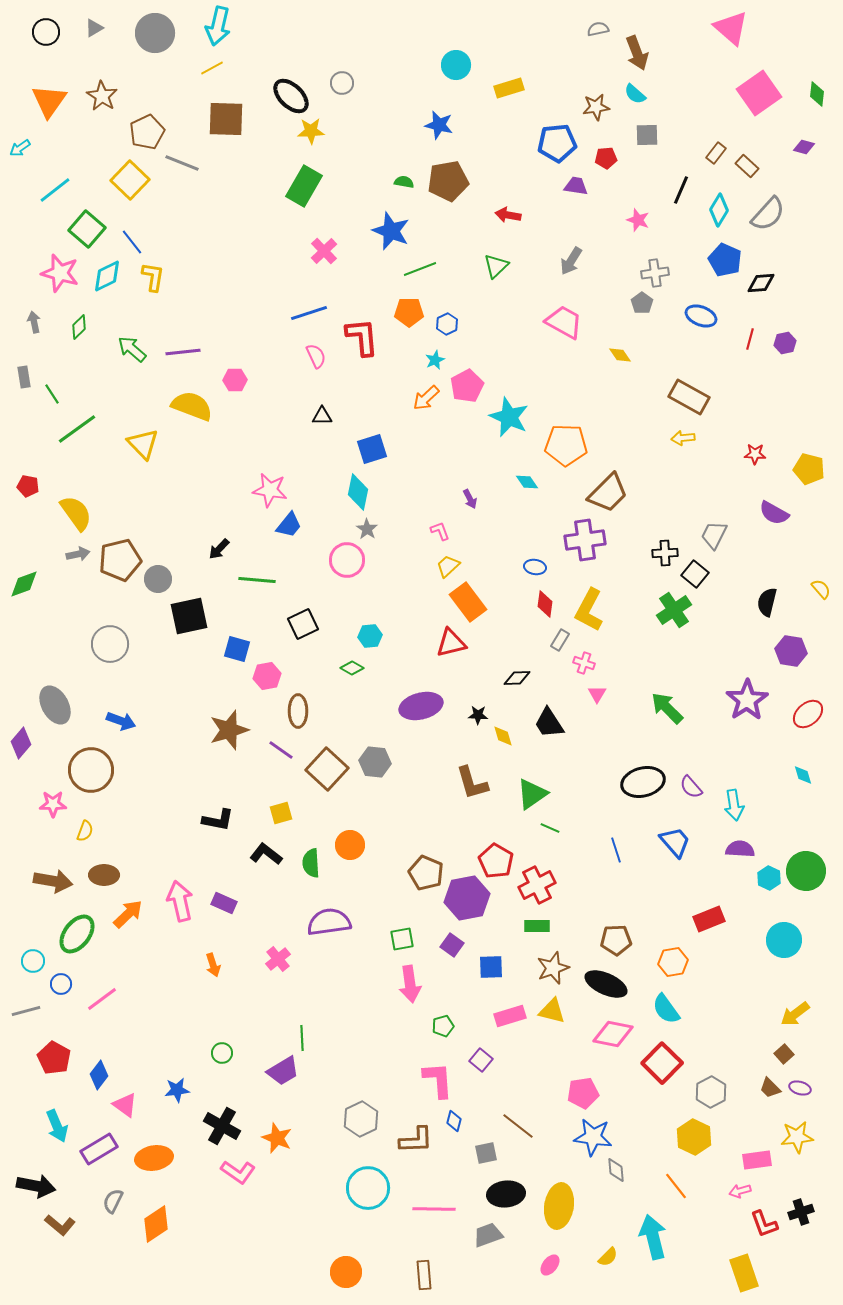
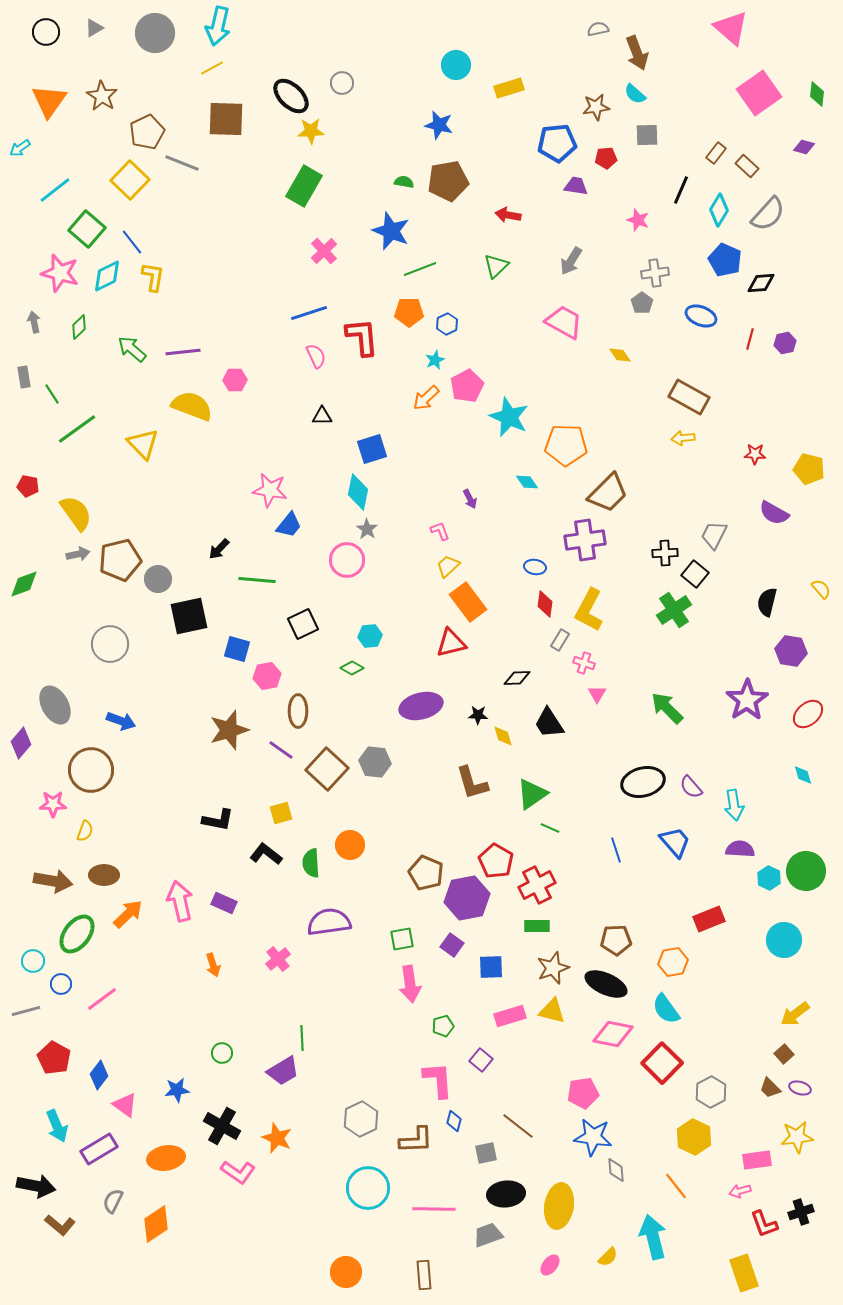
orange ellipse at (154, 1158): moved 12 px right
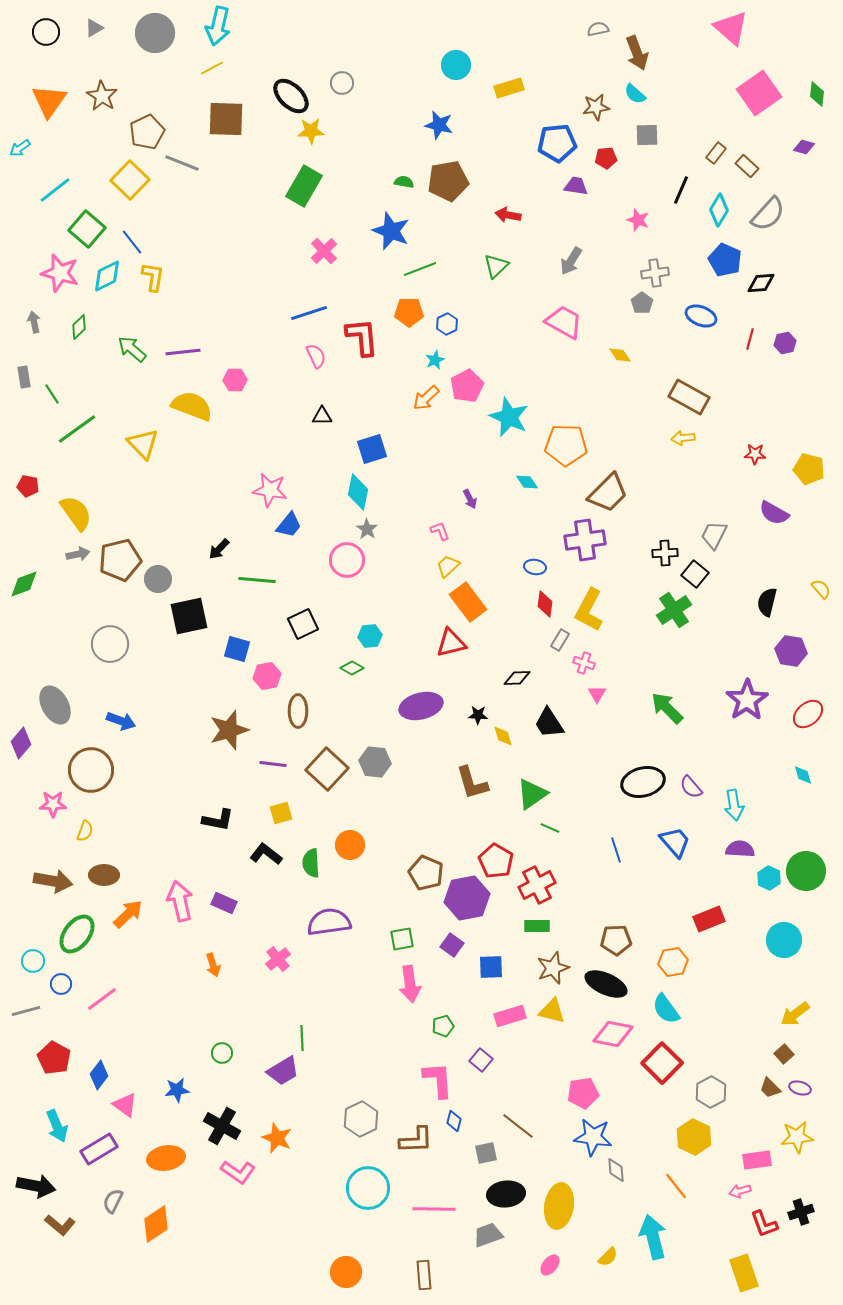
purple line at (281, 750): moved 8 px left, 14 px down; rotated 28 degrees counterclockwise
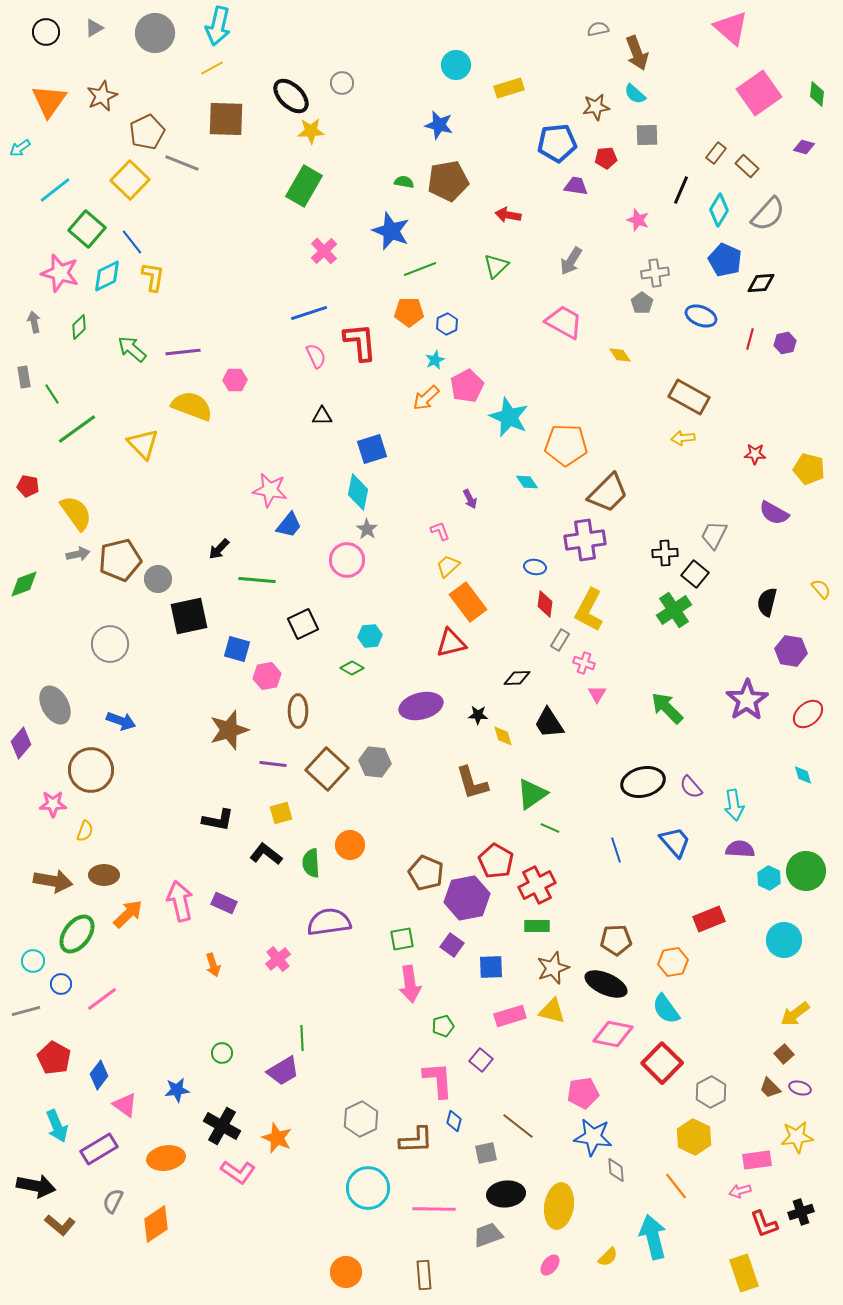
brown star at (102, 96): rotated 16 degrees clockwise
red L-shape at (362, 337): moved 2 px left, 5 px down
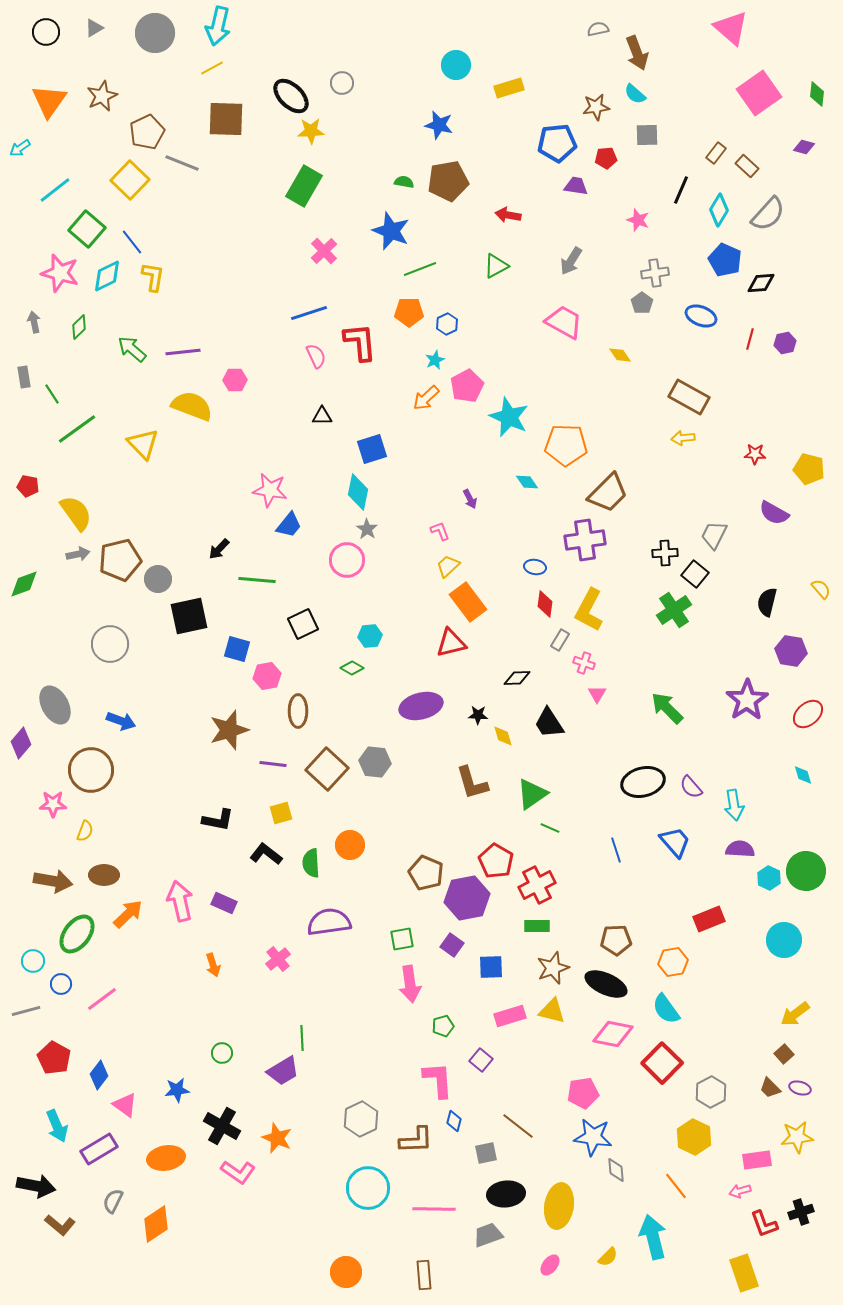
green triangle at (496, 266): rotated 16 degrees clockwise
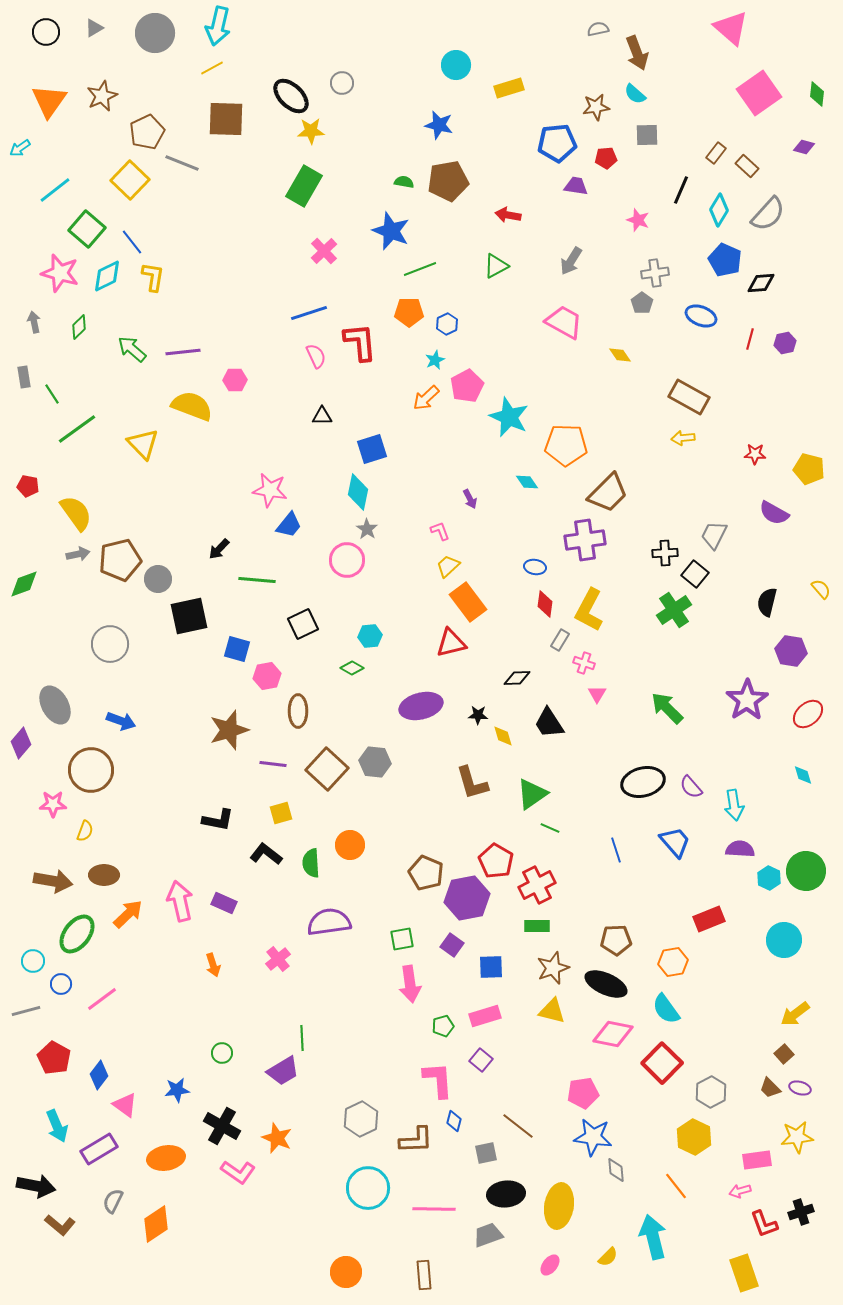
pink rectangle at (510, 1016): moved 25 px left
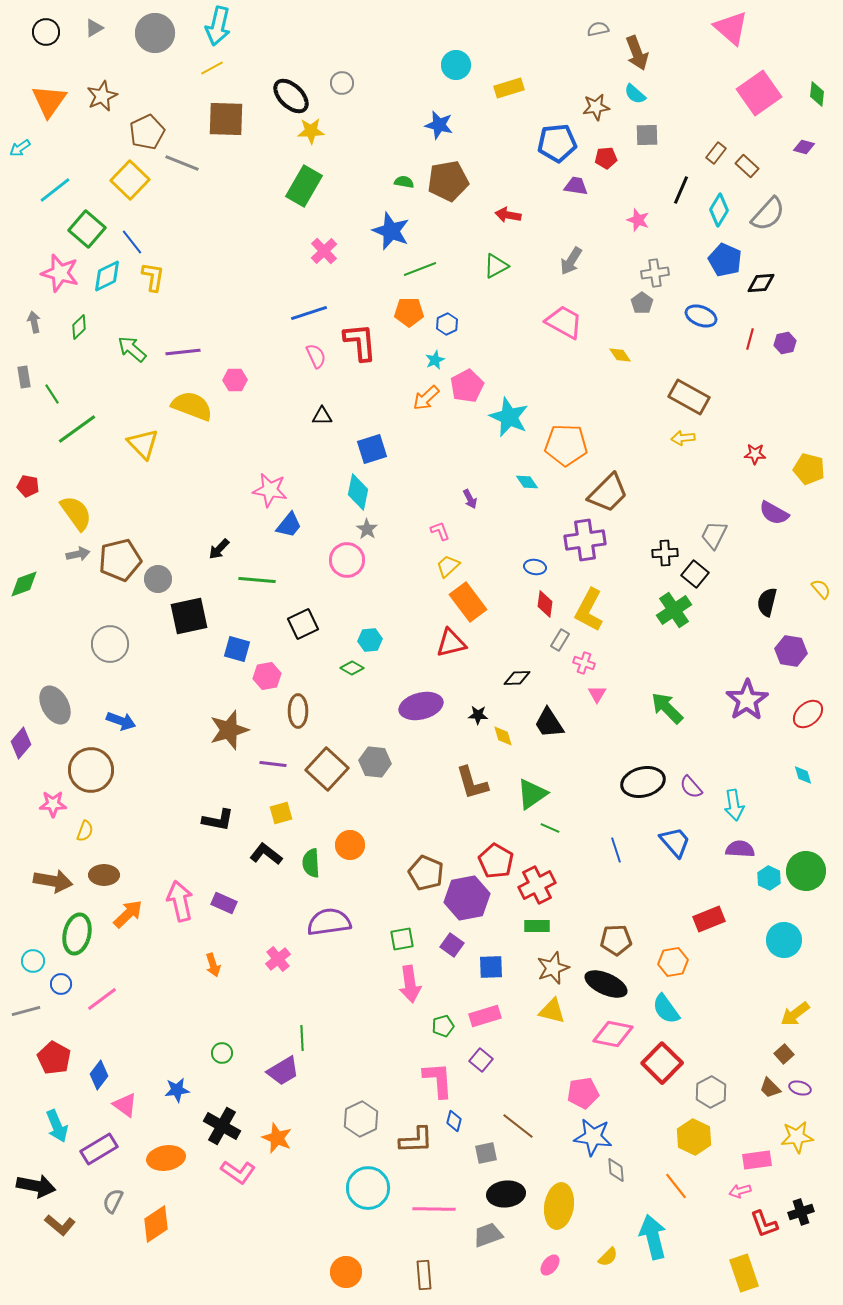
cyan hexagon at (370, 636): moved 4 px down
green ellipse at (77, 934): rotated 24 degrees counterclockwise
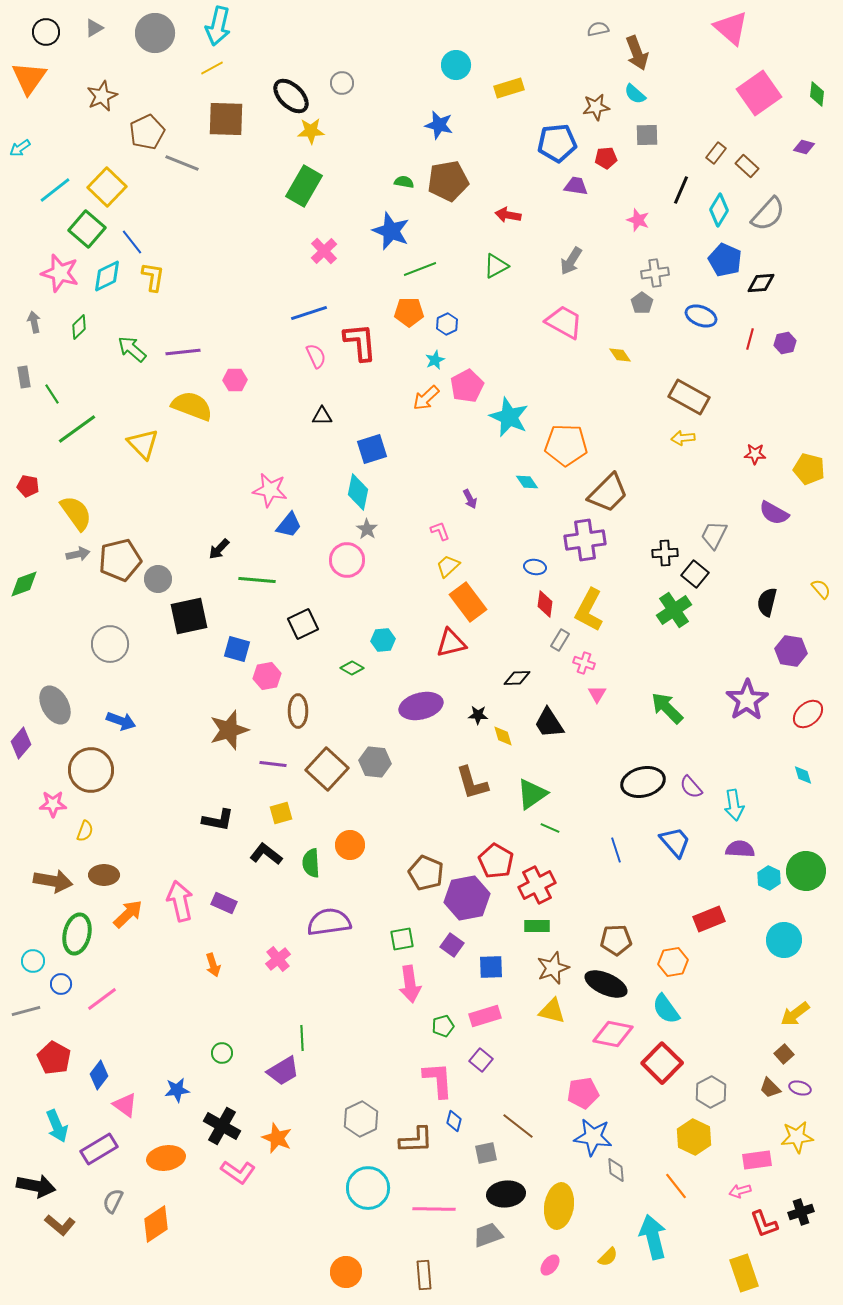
orange triangle at (49, 101): moved 20 px left, 23 px up
yellow square at (130, 180): moved 23 px left, 7 px down
cyan hexagon at (370, 640): moved 13 px right
